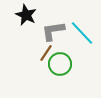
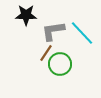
black star: rotated 25 degrees counterclockwise
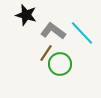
black star: rotated 15 degrees clockwise
gray L-shape: rotated 45 degrees clockwise
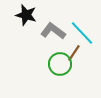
brown line: moved 28 px right
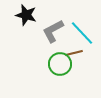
gray L-shape: rotated 65 degrees counterclockwise
brown line: rotated 42 degrees clockwise
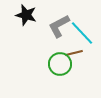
gray L-shape: moved 6 px right, 5 px up
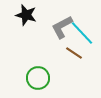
gray L-shape: moved 3 px right, 1 px down
brown line: rotated 48 degrees clockwise
green circle: moved 22 px left, 14 px down
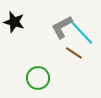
black star: moved 12 px left, 7 px down
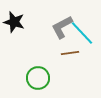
brown line: moved 4 px left; rotated 42 degrees counterclockwise
